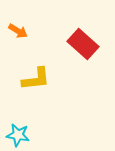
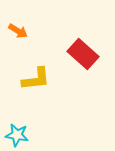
red rectangle: moved 10 px down
cyan star: moved 1 px left
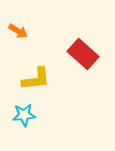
cyan star: moved 7 px right, 20 px up; rotated 15 degrees counterclockwise
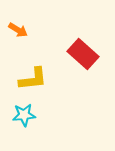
orange arrow: moved 1 px up
yellow L-shape: moved 3 px left
